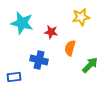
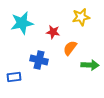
cyan star: rotated 25 degrees counterclockwise
red star: moved 2 px right
orange semicircle: rotated 21 degrees clockwise
green arrow: rotated 48 degrees clockwise
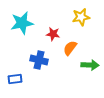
red star: moved 2 px down
blue rectangle: moved 1 px right, 2 px down
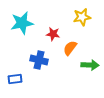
yellow star: moved 1 px right
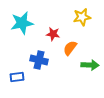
blue rectangle: moved 2 px right, 2 px up
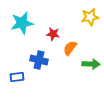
yellow star: moved 8 px right
green arrow: moved 1 px right, 1 px up
